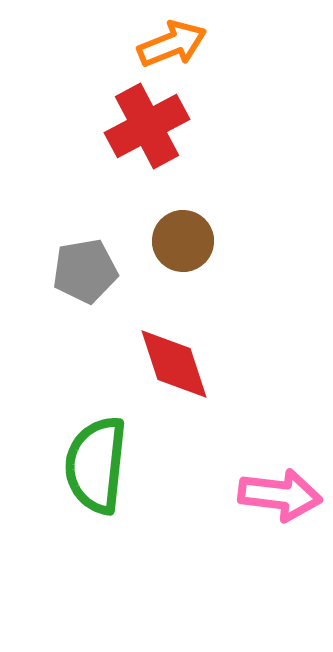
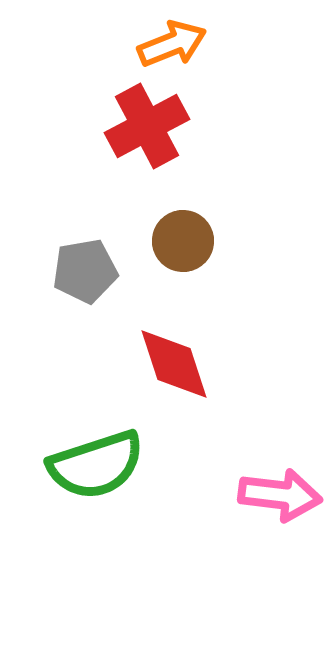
green semicircle: rotated 114 degrees counterclockwise
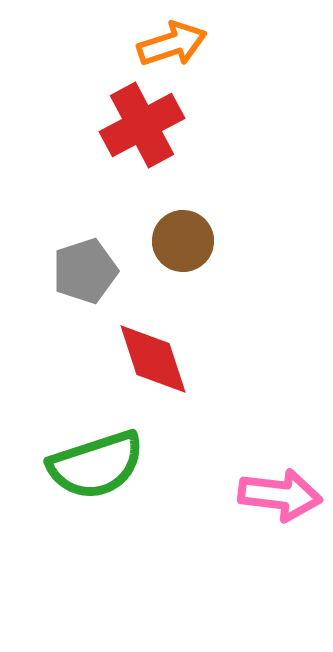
orange arrow: rotated 4 degrees clockwise
red cross: moved 5 px left, 1 px up
gray pentagon: rotated 8 degrees counterclockwise
red diamond: moved 21 px left, 5 px up
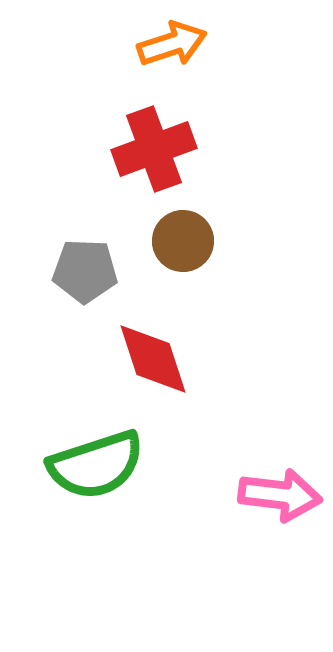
red cross: moved 12 px right, 24 px down; rotated 8 degrees clockwise
gray pentagon: rotated 20 degrees clockwise
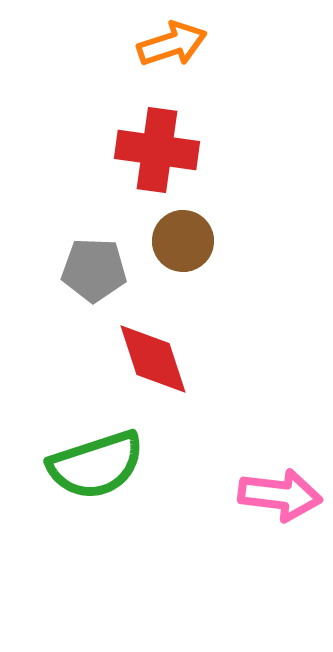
red cross: moved 3 px right, 1 px down; rotated 28 degrees clockwise
gray pentagon: moved 9 px right, 1 px up
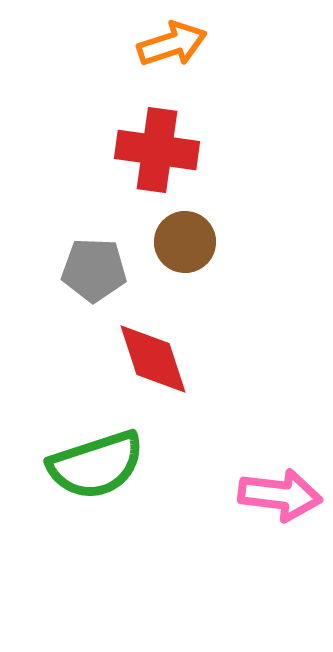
brown circle: moved 2 px right, 1 px down
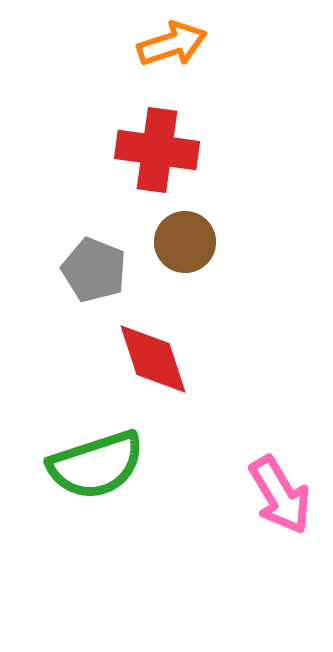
gray pentagon: rotated 20 degrees clockwise
pink arrow: rotated 52 degrees clockwise
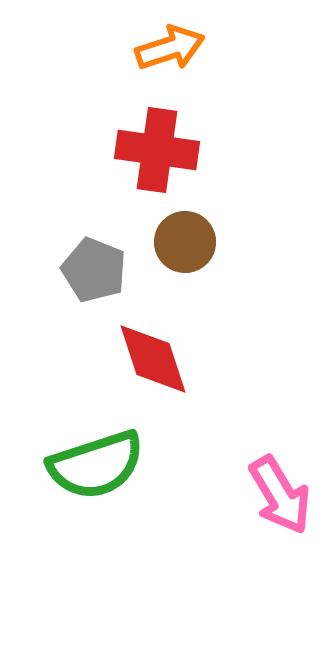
orange arrow: moved 2 px left, 4 px down
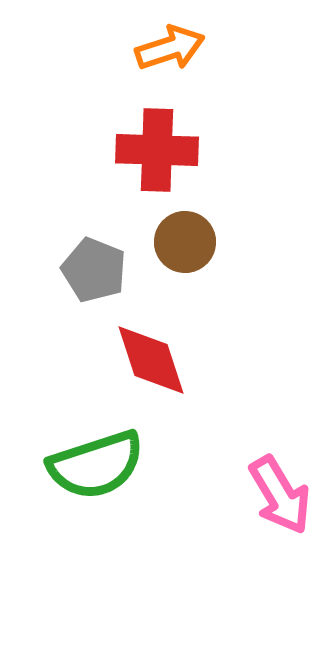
red cross: rotated 6 degrees counterclockwise
red diamond: moved 2 px left, 1 px down
